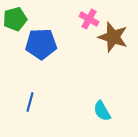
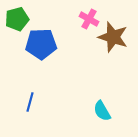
green pentagon: moved 2 px right
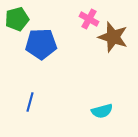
cyan semicircle: rotated 75 degrees counterclockwise
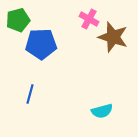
green pentagon: moved 1 px right, 1 px down
blue line: moved 8 px up
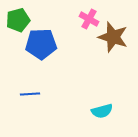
blue line: rotated 72 degrees clockwise
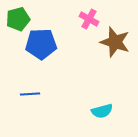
green pentagon: moved 1 px up
brown star: moved 2 px right, 5 px down
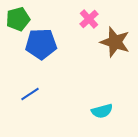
pink cross: rotated 18 degrees clockwise
blue line: rotated 30 degrees counterclockwise
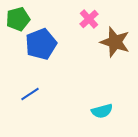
blue pentagon: rotated 20 degrees counterclockwise
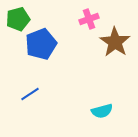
pink cross: rotated 24 degrees clockwise
brown star: rotated 16 degrees clockwise
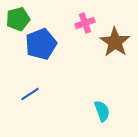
pink cross: moved 4 px left, 4 px down
cyan semicircle: rotated 95 degrees counterclockwise
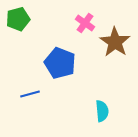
pink cross: rotated 36 degrees counterclockwise
blue pentagon: moved 19 px right, 19 px down; rotated 28 degrees counterclockwise
blue line: rotated 18 degrees clockwise
cyan semicircle: rotated 15 degrees clockwise
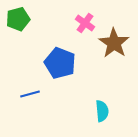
brown star: moved 1 px left, 1 px down
